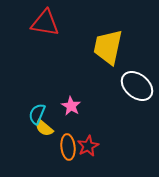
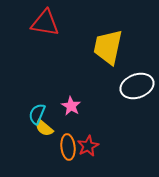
white ellipse: rotated 60 degrees counterclockwise
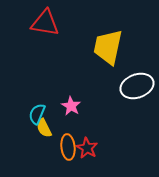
yellow semicircle: rotated 24 degrees clockwise
red star: moved 1 px left, 2 px down; rotated 15 degrees counterclockwise
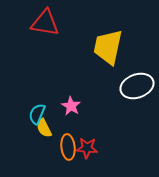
red star: rotated 25 degrees counterclockwise
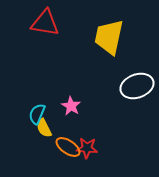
yellow trapezoid: moved 1 px right, 10 px up
orange ellipse: rotated 50 degrees counterclockwise
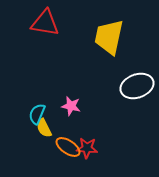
pink star: rotated 18 degrees counterclockwise
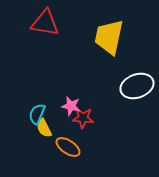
red star: moved 4 px left, 30 px up
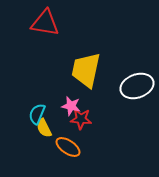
yellow trapezoid: moved 23 px left, 33 px down
red star: moved 2 px left, 1 px down
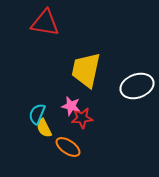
red star: moved 1 px right, 1 px up; rotated 10 degrees counterclockwise
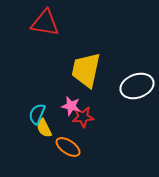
red star: moved 1 px right, 1 px up
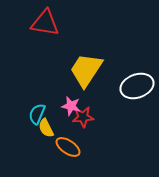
yellow trapezoid: rotated 21 degrees clockwise
yellow semicircle: moved 2 px right
